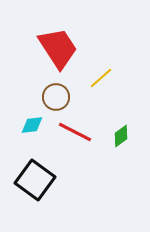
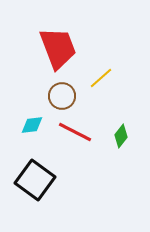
red trapezoid: rotated 12 degrees clockwise
brown circle: moved 6 px right, 1 px up
green diamond: rotated 15 degrees counterclockwise
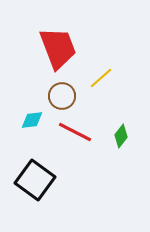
cyan diamond: moved 5 px up
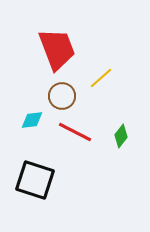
red trapezoid: moved 1 px left, 1 px down
black square: rotated 18 degrees counterclockwise
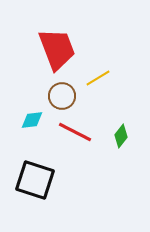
yellow line: moved 3 px left; rotated 10 degrees clockwise
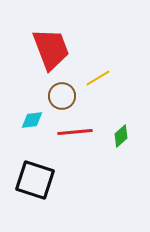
red trapezoid: moved 6 px left
red line: rotated 32 degrees counterclockwise
green diamond: rotated 10 degrees clockwise
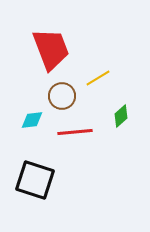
green diamond: moved 20 px up
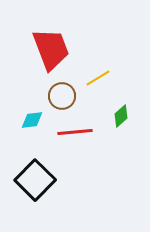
black square: rotated 27 degrees clockwise
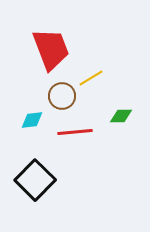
yellow line: moved 7 px left
green diamond: rotated 40 degrees clockwise
